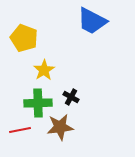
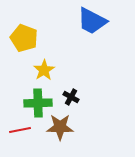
brown star: rotated 8 degrees clockwise
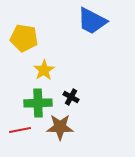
yellow pentagon: rotated 12 degrees counterclockwise
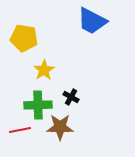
green cross: moved 2 px down
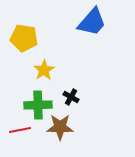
blue trapezoid: moved 1 px down; rotated 76 degrees counterclockwise
